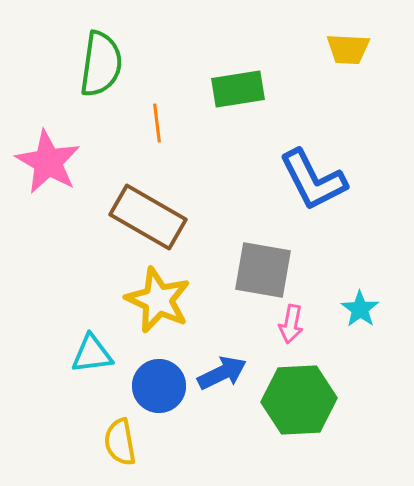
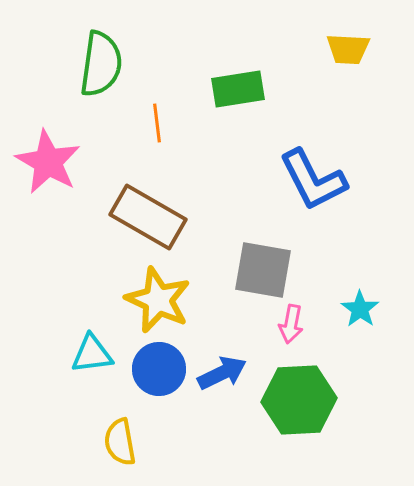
blue circle: moved 17 px up
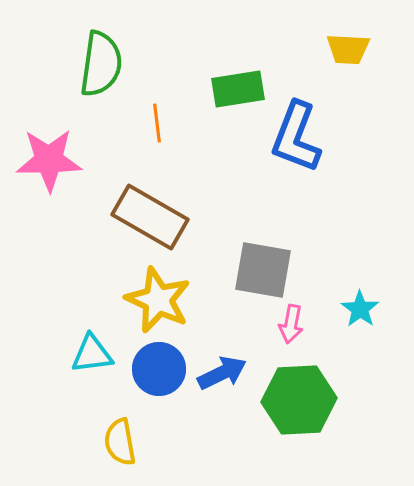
pink star: moved 1 px right, 2 px up; rotated 30 degrees counterclockwise
blue L-shape: moved 17 px left, 43 px up; rotated 48 degrees clockwise
brown rectangle: moved 2 px right
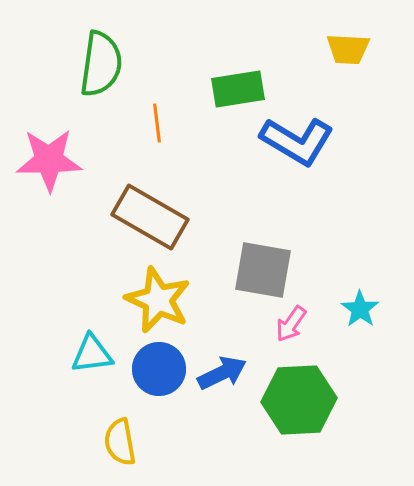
blue L-shape: moved 1 px right, 4 px down; rotated 80 degrees counterclockwise
pink arrow: rotated 24 degrees clockwise
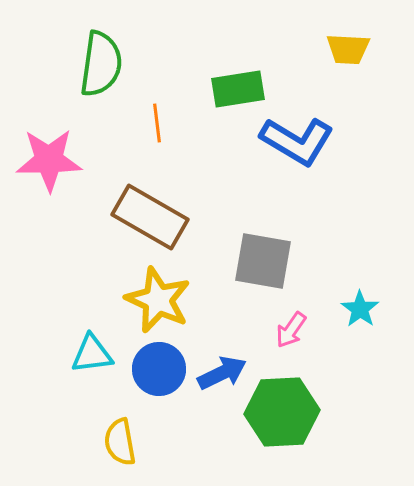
gray square: moved 9 px up
pink arrow: moved 6 px down
green hexagon: moved 17 px left, 12 px down
